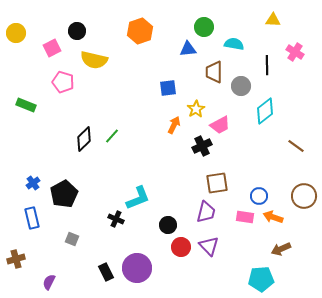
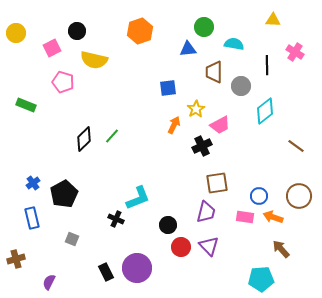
brown circle at (304, 196): moved 5 px left
brown arrow at (281, 249): rotated 72 degrees clockwise
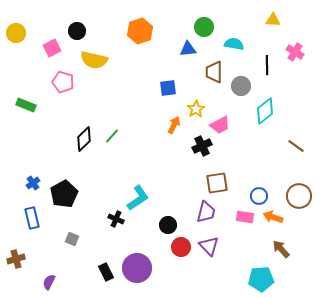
cyan L-shape at (138, 198): rotated 12 degrees counterclockwise
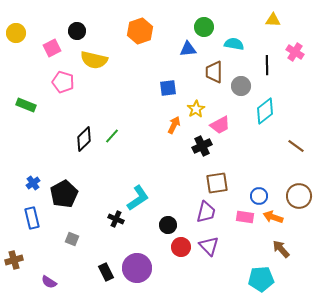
brown cross at (16, 259): moved 2 px left, 1 px down
purple semicircle at (49, 282): rotated 84 degrees counterclockwise
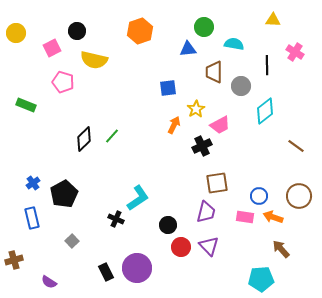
gray square at (72, 239): moved 2 px down; rotated 24 degrees clockwise
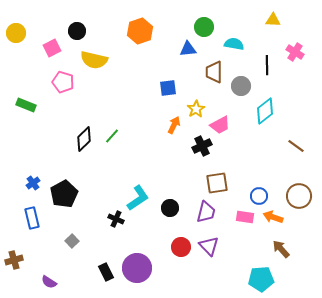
black circle at (168, 225): moved 2 px right, 17 px up
